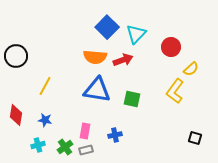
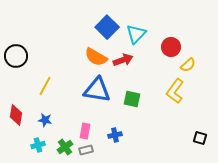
orange semicircle: moved 1 px right; rotated 25 degrees clockwise
yellow semicircle: moved 3 px left, 4 px up
black square: moved 5 px right
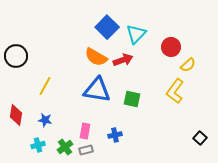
black square: rotated 24 degrees clockwise
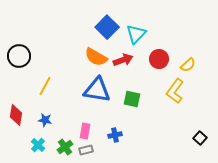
red circle: moved 12 px left, 12 px down
black circle: moved 3 px right
cyan cross: rotated 32 degrees counterclockwise
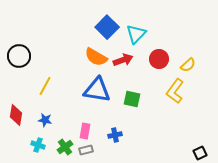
black square: moved 15 px down; rotated 24 degrees clockwise
cyan cross: rotated 24 degrees counterclockwise
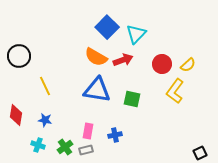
red circle: moved 3 px right, 5 px down
yellow line: rotated 54 degrees counterclockwise
pink rectangle: moved 3 px right
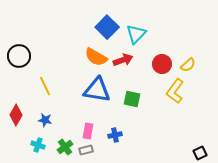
red diamond: rotated 20 degrees clockwise
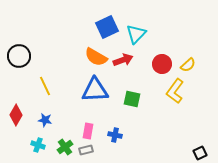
blue square: rotated 20 degrees clockwise
blue triangle: moved 2 px left; rotated 12 degrees counterclockwise
blue cross: rotated 24 degrees clockwise
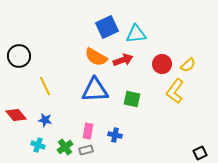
cyan triangle: rotated 40 degrees clockwise
red diamond: rotated 70 degrees counterclockwise
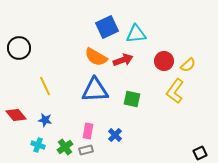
black circle: moved 8 px up
red circle: moved 2 px right, 3 px up
blue cross: rotated 32 degrees clockwise
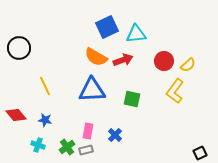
blue triangle: moved 3 px left
green cross: moved 2 px right
